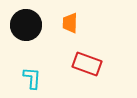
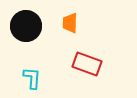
black circle: moved 1 px down
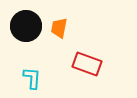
orange trapezoid: moved 11 px left, 5 px down; rotated 10 degrees clockwise
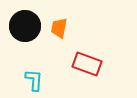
black circle: moved 1 px left
cyan L-shape: moved 2 px right, 2 px down
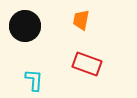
orange trapezoid: moved 22 px right, 8 px up
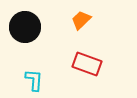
orange trapezoid: rotated 35 degrees clockwise
black circle: moved 1 px down
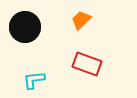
cyan L-shape: rotated 100 degrees counterclockwise
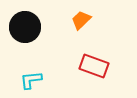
red rectangle: moved 7 px right, 2 px down
cyan L-shape: moved 3 px left
